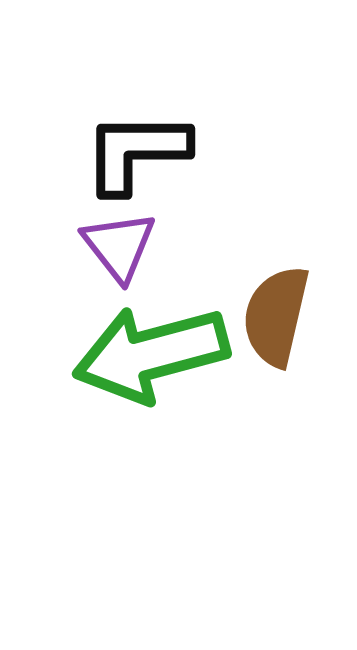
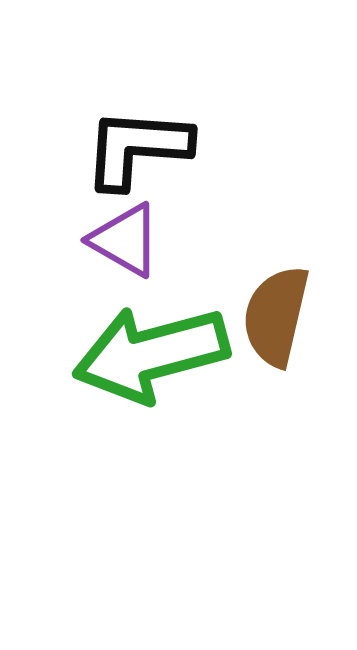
black L-shape: moved 1 px right, 4 px up; rotated 4 degrees clockwise
purple triangle: moved 6 px right, 6 px up; rotated 22 degrees counterclockwise
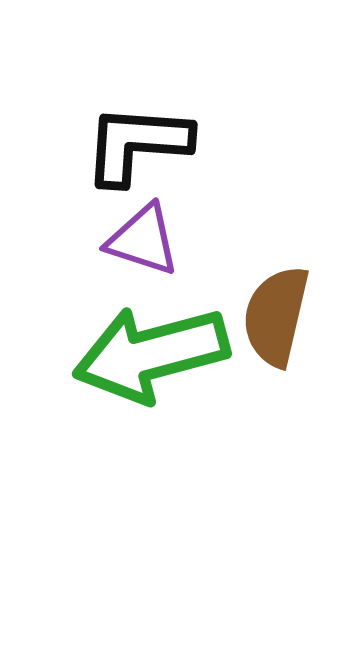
black L-shape: moved 4 px up
purple triangle: moved 18 px right; rotated 12 degrees counterclockwise
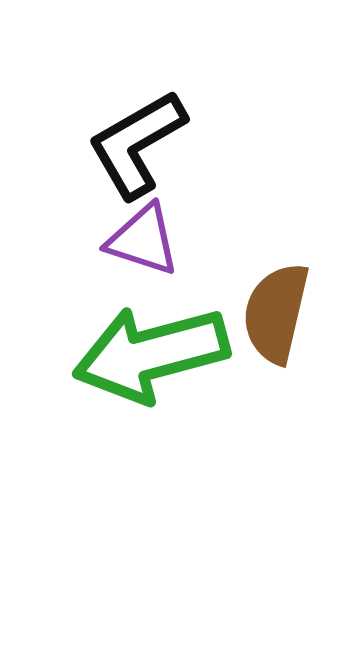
black L-shape: rotated 34 degrees counterclockwise
brown semicircle: moved 3 px up
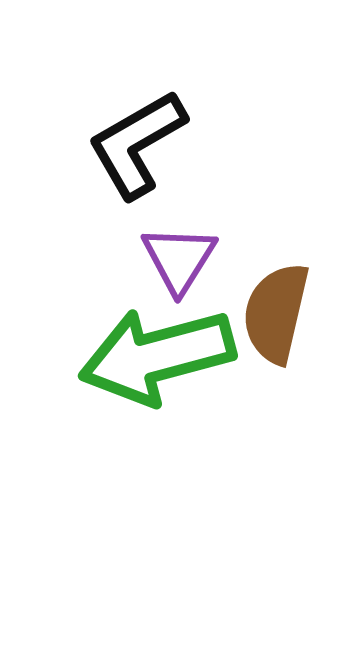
purple triangle: moved 36 px right, 19 px down; rotated 44 degrees clockwise
green arrow: moved 6 px right, 2 px down
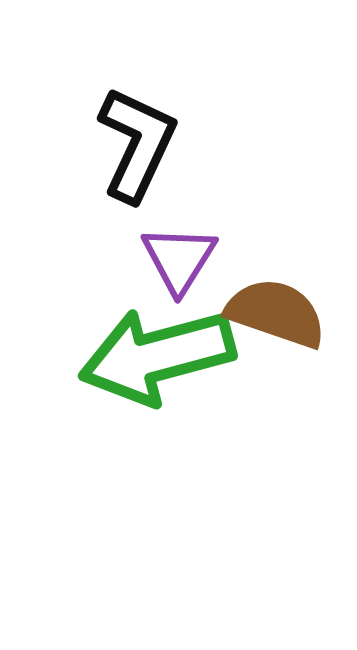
black L-shape: rotated 145 degrees clockwise
brown semicircle: rotated 96 degrees clockwise
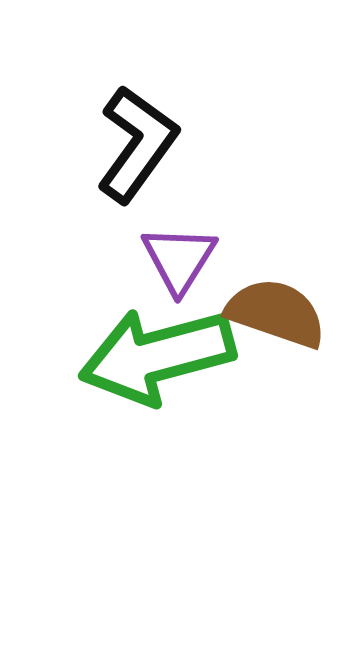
black L-shape: rotated 11 degrees clockwise
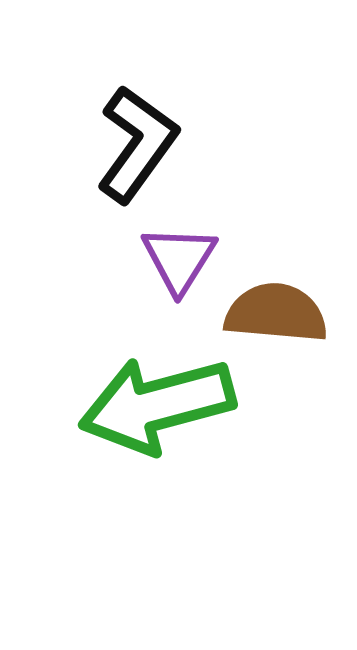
brown semicircle: rotated 14 degrees counterclockwise
green arrow: moved 49 px down
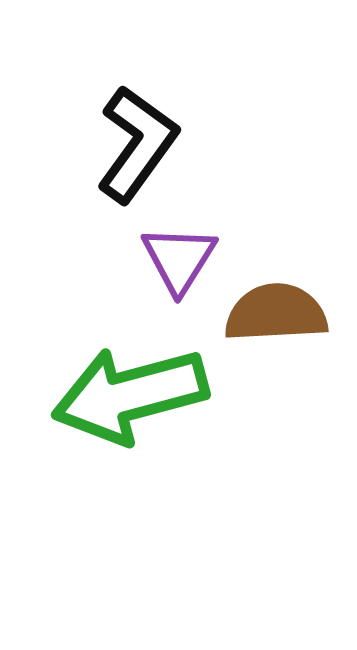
brown semicircle: rotated 8 degrees counterclockwise
green arrow: moved 27 px left, 10 px up
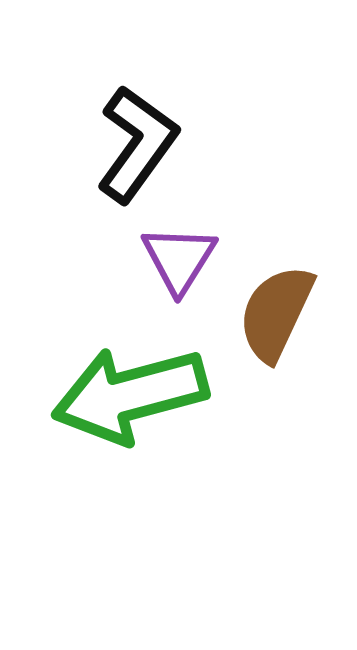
brown semicircle: rotated 62 degrees counterclockwise
